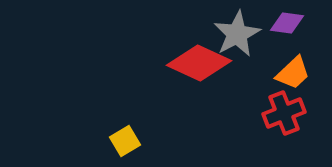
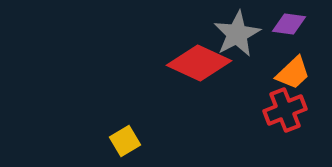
purple diamond: moved 2 px right, 1 px down
red cross: moved 1 px right, 3 px up
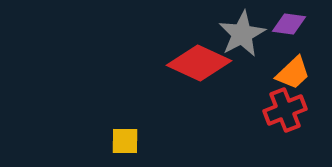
gray star: moved 5 px right
yellow square: rotated 32 degrees clockwise
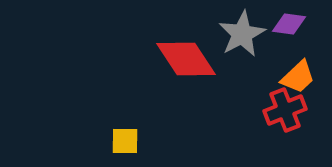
red diamond: moved 13 px left, 4 px up; rotated 32 degrees clockwise
orange trapezoid: moved 5 px right, 4 px down
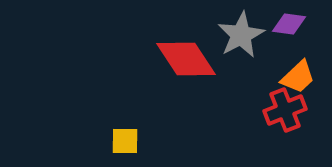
gray star: moved 1 px left, 1 px down
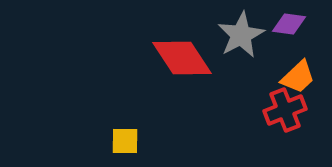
red diamond: moved 4 px left, 1 px up
